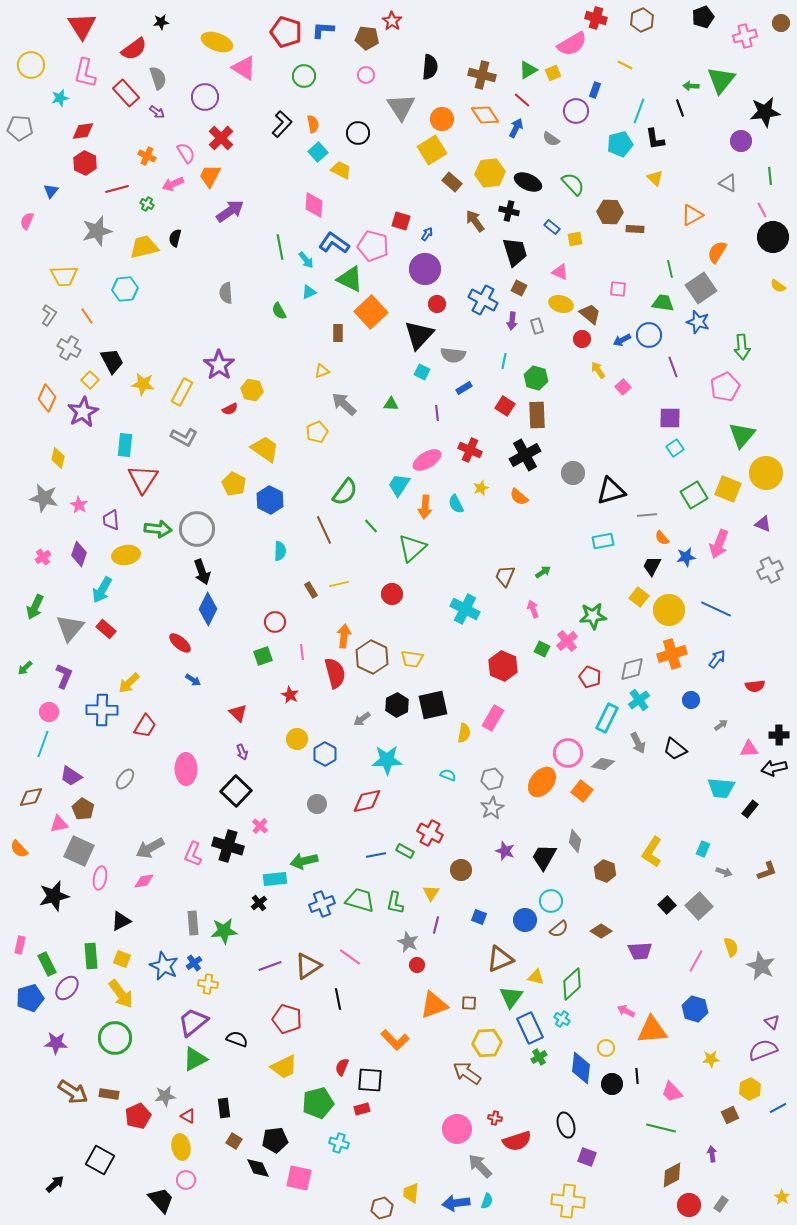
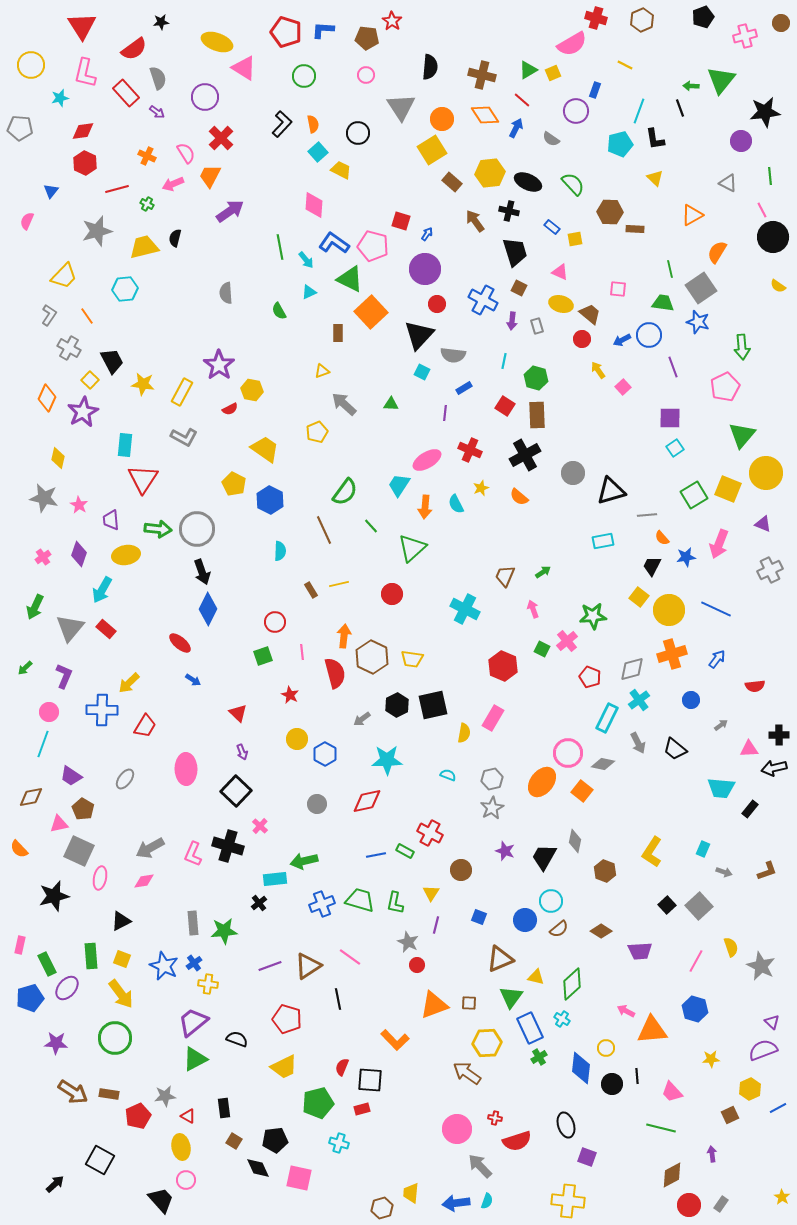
yellow trapezoid at (64, 276): rotated 44 degrees counterclockwise
purple line at (437, 413): moved 8 px right; rotated 14 degrees clockwise
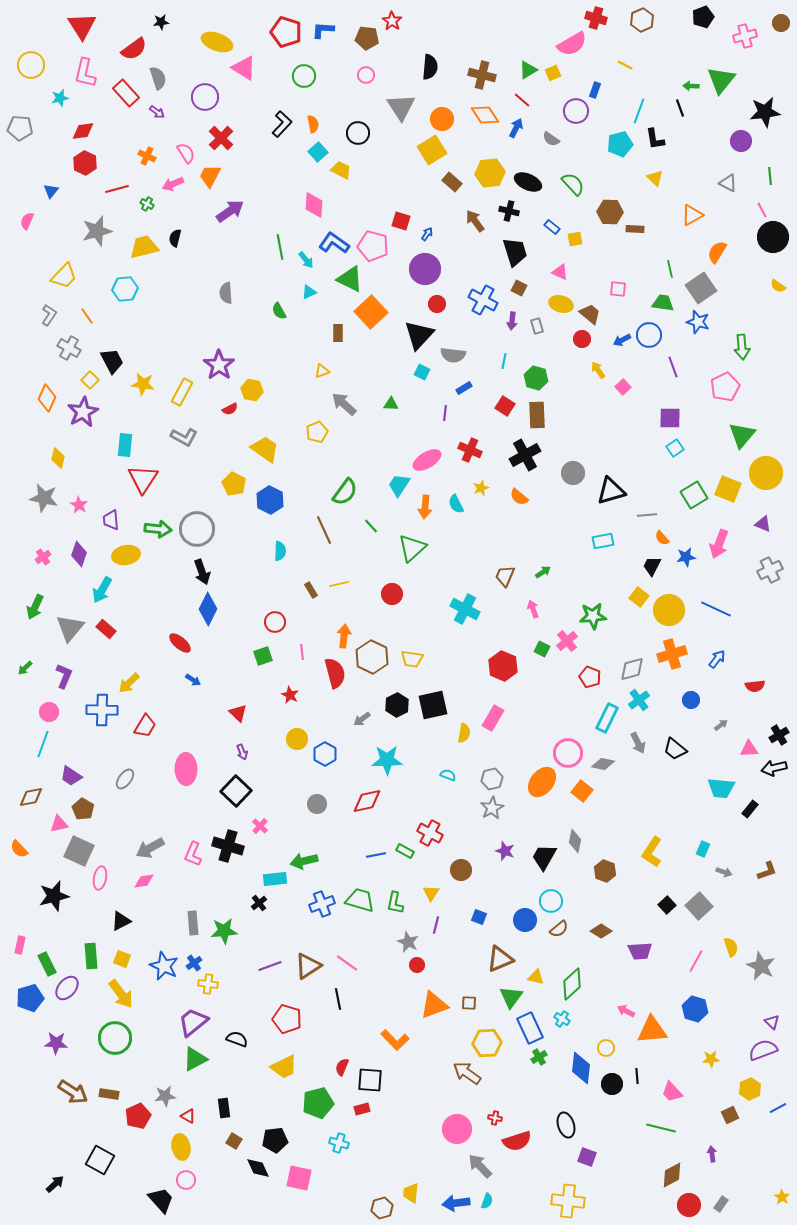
black cross at (779, 735): rotated 30 degrees counterclockwise
pink line at (350, 957): moved 3 px left, 6 px down
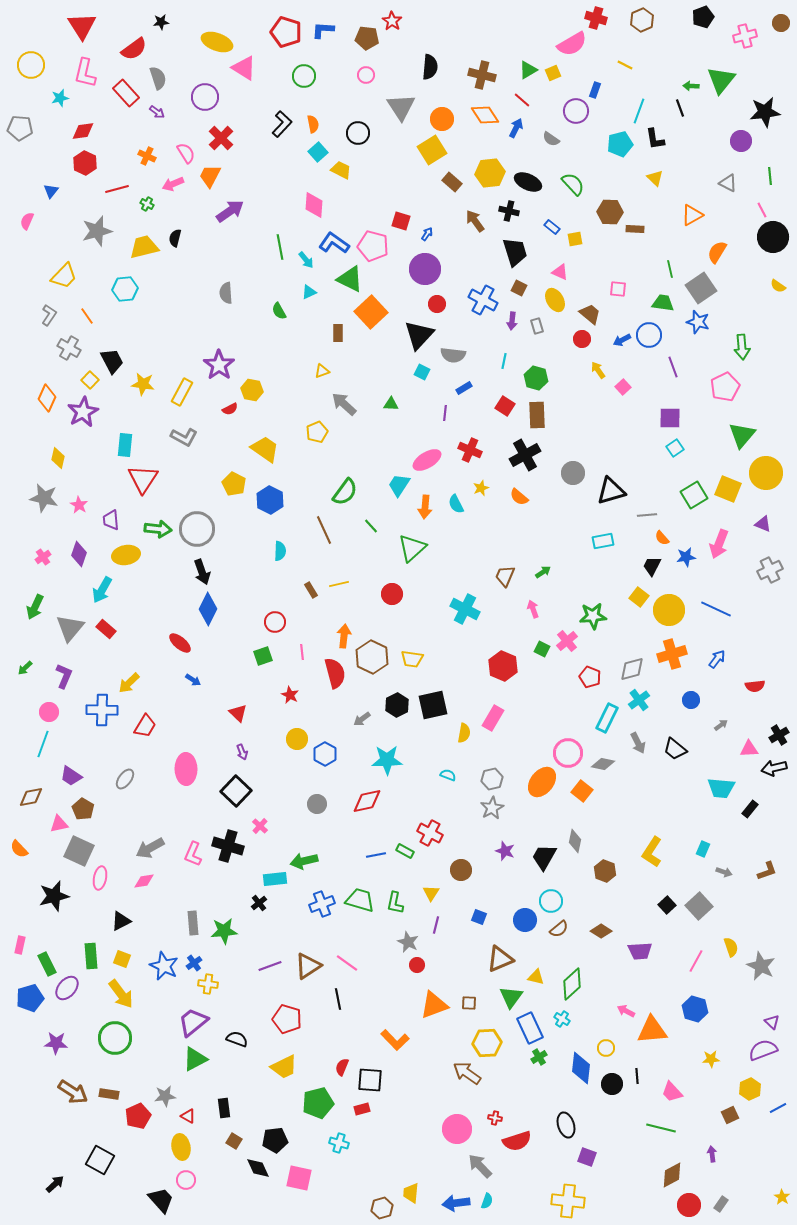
yellow ellipse at (561, 304): moved 6 px left, 4 px up; rotated 45 degrees clockwise
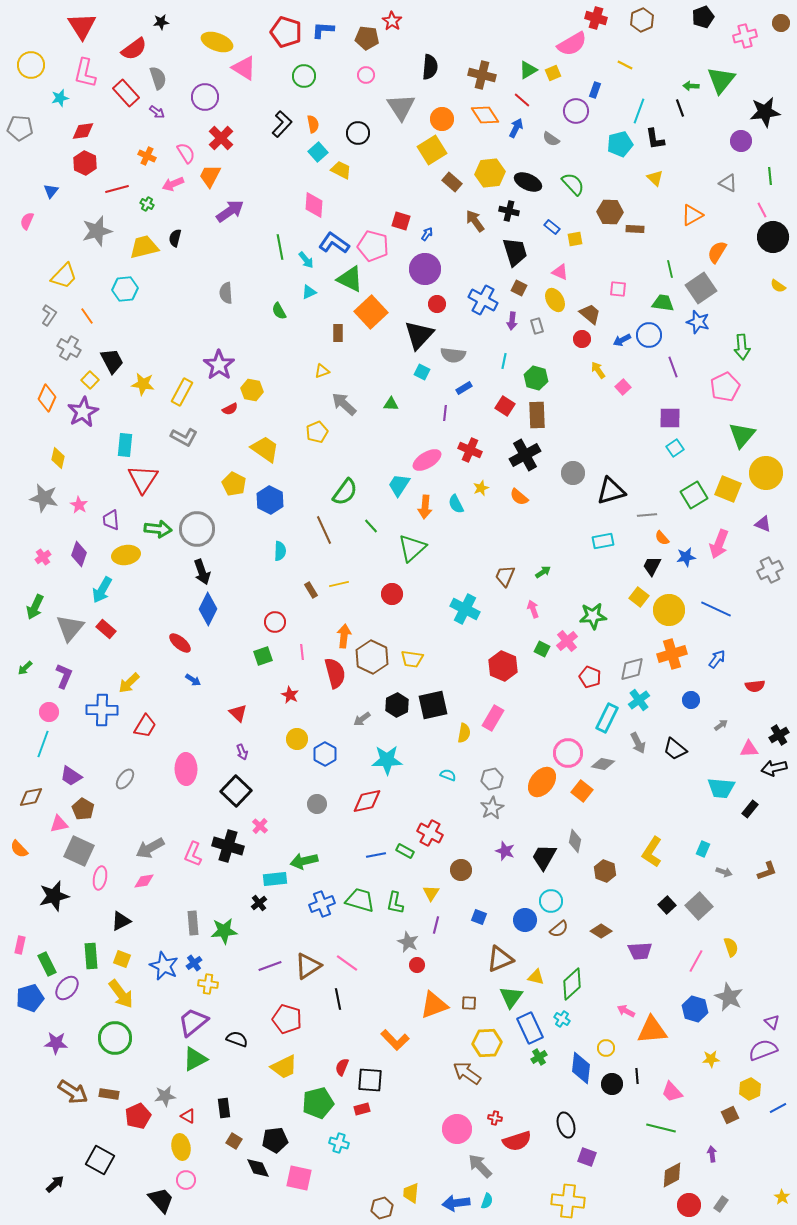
gray star at (761, 966): moved 32 px left, 31 px down
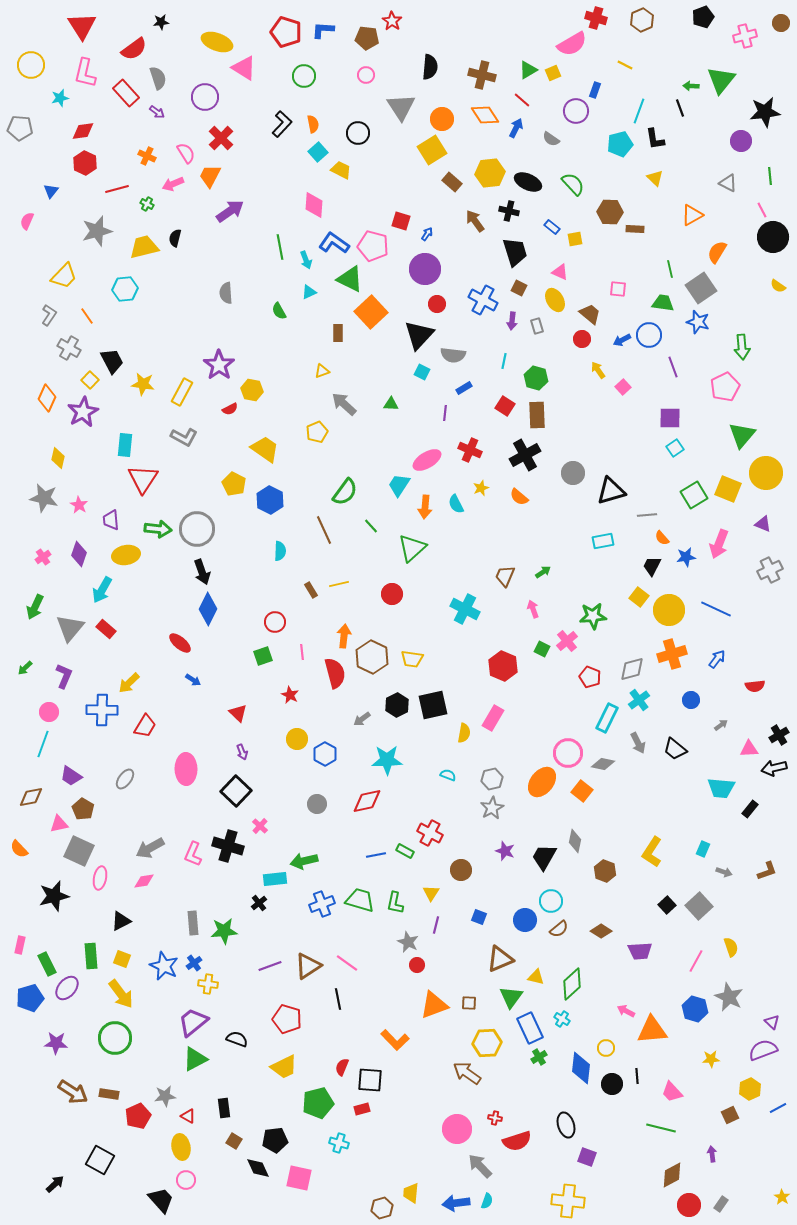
cyan arrow at (306, 260): rotated 18 degrees clockwise
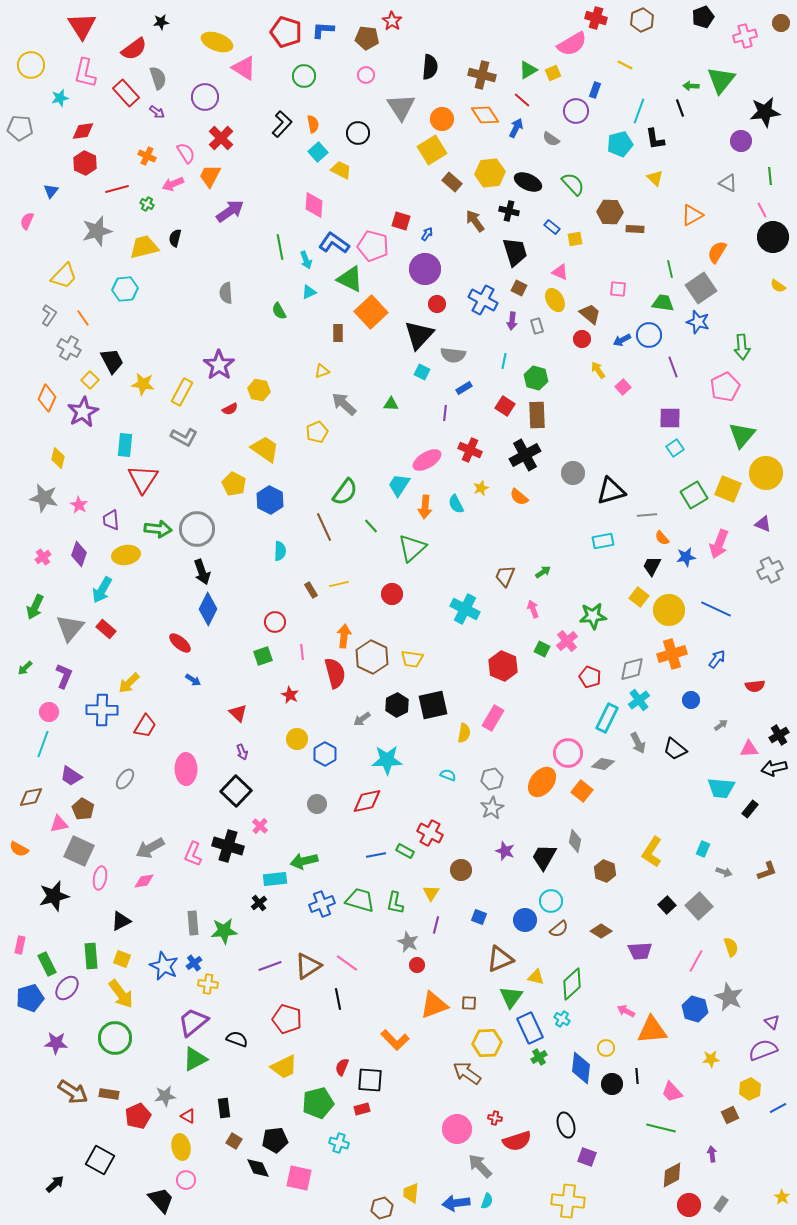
orange line at (87, 316): moved 4 px left, 2 px down
yellow hexagon at (252, 390): moved 7 px right
brown line at (324, 530): moved 3 px up
orange semicircle at (19, 849): rotated 18 degrees counterclockwise
